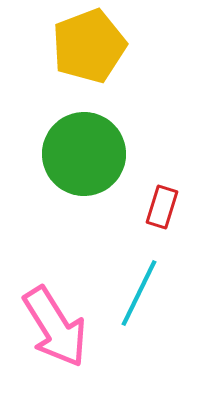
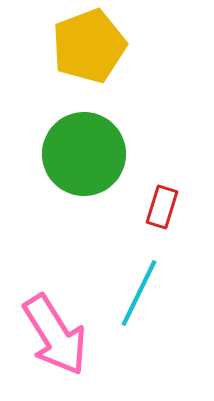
pink arrow: moved 8 px down
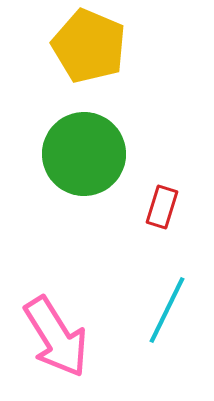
yellow pentagon: rotated 28 degrees counterclockwise
cyan line: moved 28 px right, 17 px down
pink arrow: moved 1 px right, 2 px down
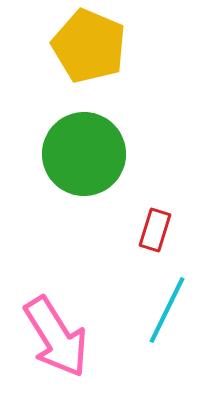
red rectangle: moved 7 px left, 23 px down
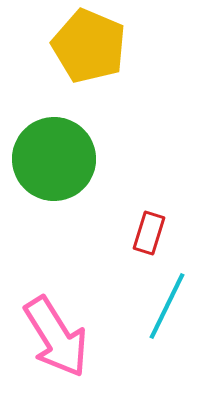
green circle: moved 30 px left, 5 px down
red rectangle: moved 6 px left, 3 px down
cyan line: moved 4 px up
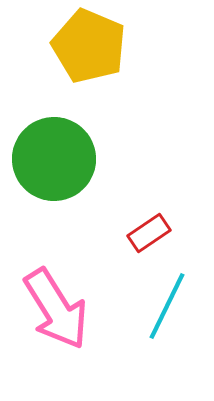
red rectangle: rotated 39 degrees clockwise
pink arrow: moved 28 px up
